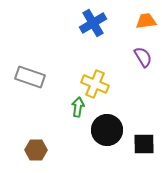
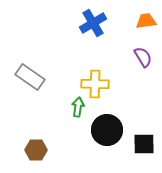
gray rectangle: rotated 16 degrees clockwise
yellow cross: rotated 20 degrees counterclockwise
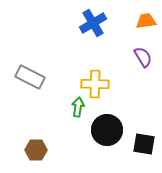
gray rectangle: rotated 8 degrees counterclockwise
black square: rotated 10 degrees clockwise
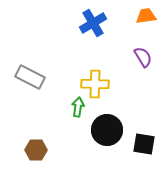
orange trapezoid: moved 5 px up
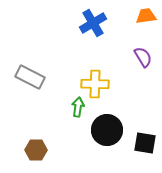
black square: moved 1 px right, 1 px up
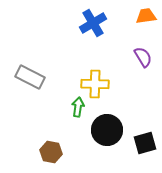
black square: rotated 25 degrees counterclockwise
brown hexagon: moved 15 px right, 2 px down; rotated 10 degrees clockwise
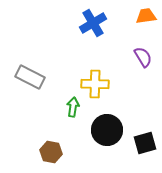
green arrow: moved 5 px left
